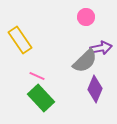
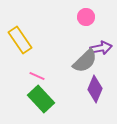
green rectangle: moved 1 px down
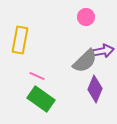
yellow rectangle: rotated 44 degrees clockwise
purple arrow: moved 2 px right, 3 px down
green rectangle: rotated 12 degrees counterclockwise
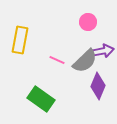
pink circle: moved 2 px right, 5 px down
pink line: moved 20 px right, 16 px up
purple diamond: moved 3 px right, 3 px up
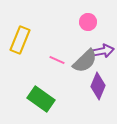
yellow rectangle: rotated 12 degrees clockwise
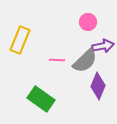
purple arrow: moved 5 px up
pink line: rotated 21 degrees counterclockwise
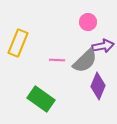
yellow rectangle: moved 2 px left, 3 px down
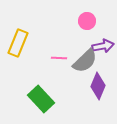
pink circle: moved 1 px left, 1 px up
pink line: moved 2 px right, 2 px up
green rectangle: rotated 12 degrees clockwise
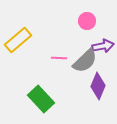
yellow rectangle: moved 3 px up; rotated 28 degrees clockwise
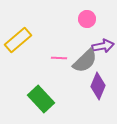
pink circle: moved 2 px up
